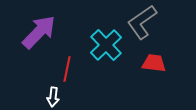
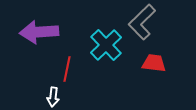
gray L-shape: rotated 9 degrees counterclockwise
purple arrow: rotated 138 degrees counterclockwise
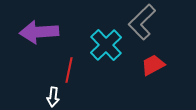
red trapezoid: moved 1 px left, 2 px down; rotated 35 degrees counterclockwise
red line: moved 2 px right, 1 px down
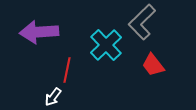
red trapezoid: rotated 100 degrees counterclockwise
red line: moved 2 px left
white arrow: rotated 30 degrees clockwise
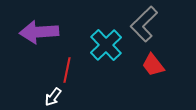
gray L-shape: moved 2 px right, 2 px down
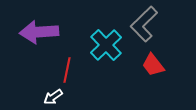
white arrow: rotated 18 degrees clockwise
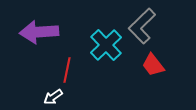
gray L-shape: moved 2 px left, 2 px down
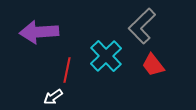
cyan cross: moved 11 px down
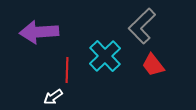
cyan cross: moved 1 px left
red line: rotated 10 degrees counterclockwise
